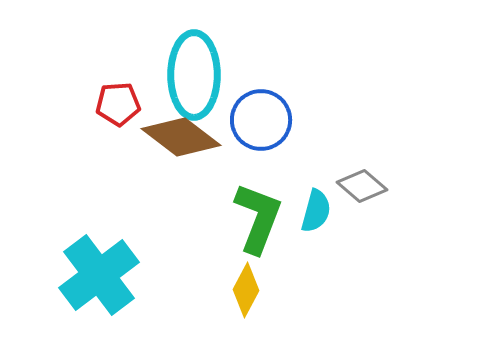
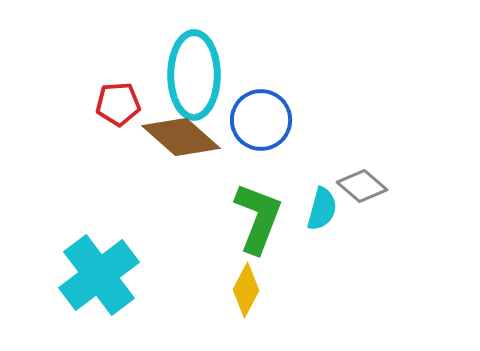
brown diamond: rotated 4 degrees clockwise
cyan semicircle: moved 6 px right, 2 px up
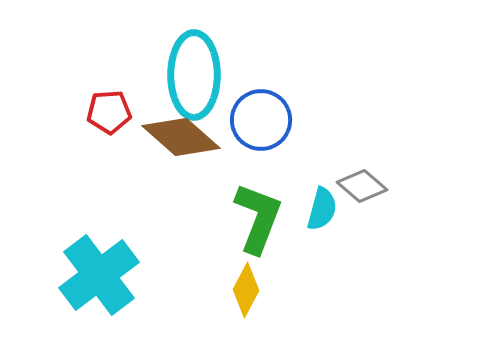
red pentagon: moved 9 px left, 8 px down
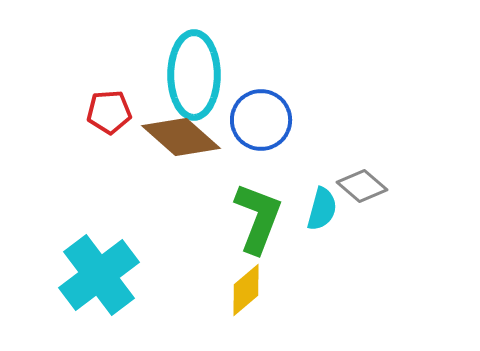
yellow diamond: rotated 22 degrees clockwise
